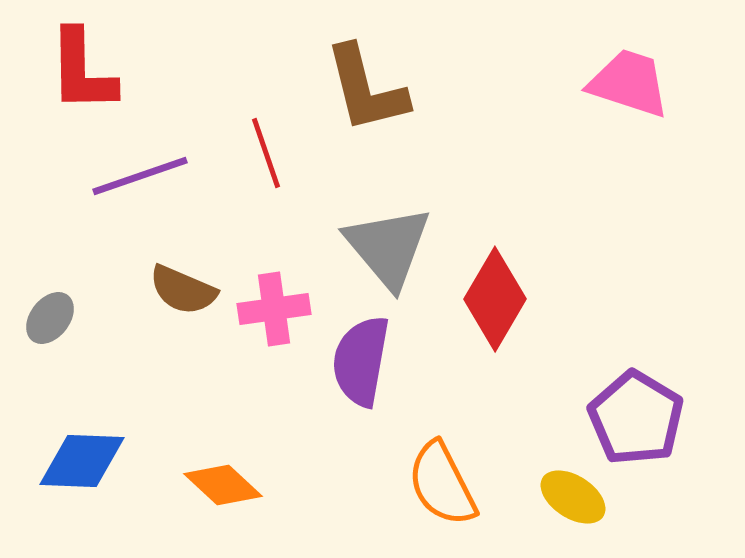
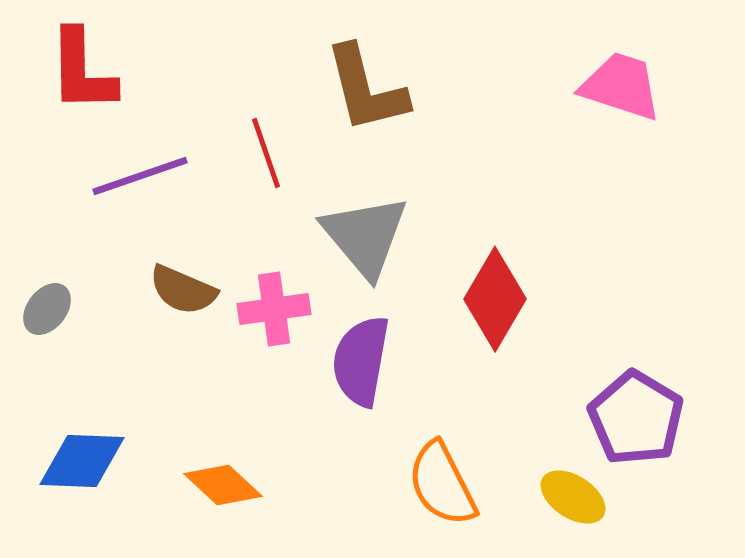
pink trapezoid: moved 8 px left, 3 px down
gray triangle: moved 23 px left, 11 px up
gray ellipse: moved 3 px left, 9 px up
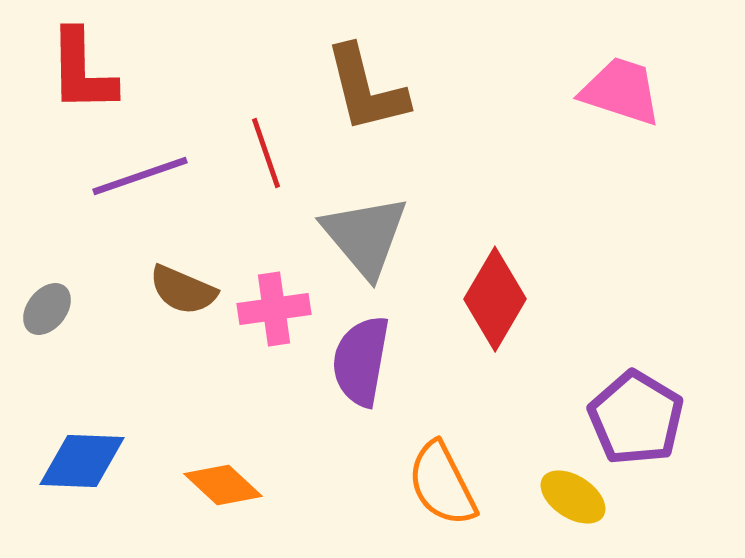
pink trapezoid: moved 5 px down
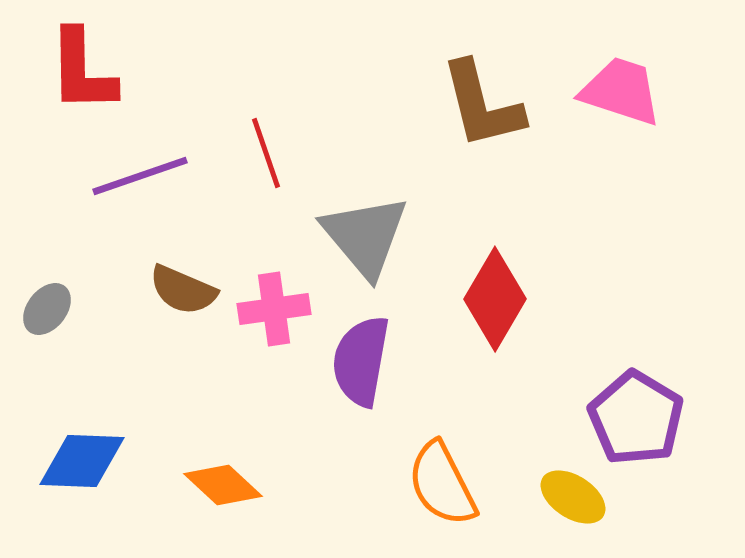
brown L-shape: moved 116 px right, 16 px down
